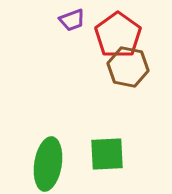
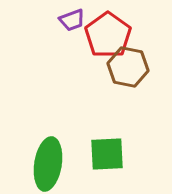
red pentagon: moved 10 px left
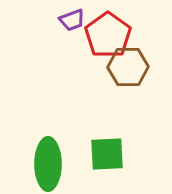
brown hexagon: rotated 12 degrees counterclockwise
green ellipse: rotated 9 degrees counterclockwise
